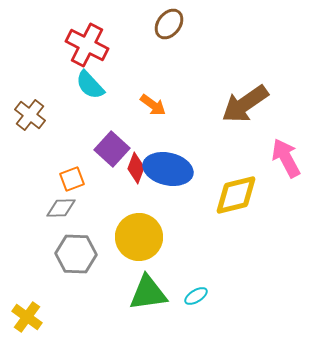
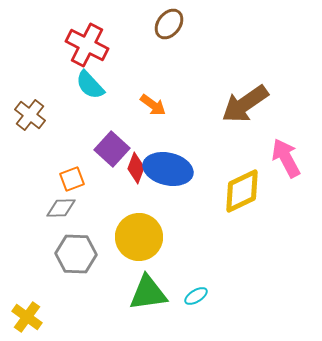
yellow diamond: moved 6 px right, 4 px up; rotated 12 degrees counterclockwise
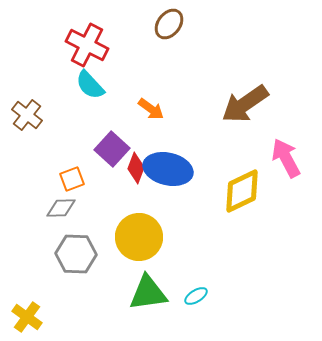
orange arrow: moved 2 px left, 4 px down
brown cross: moved 3 px left
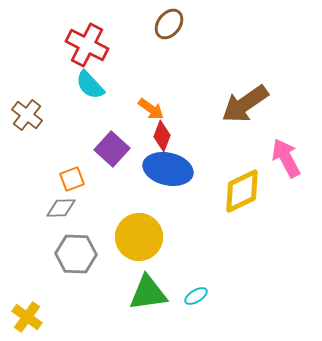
red diamond: moved 26 px right, 32 px up
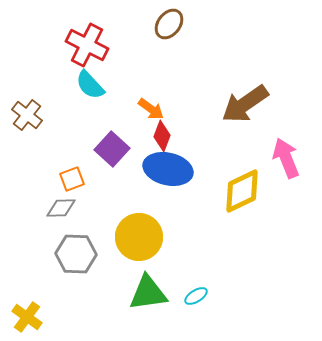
pink arrow: rotated 6 degrees clockwise
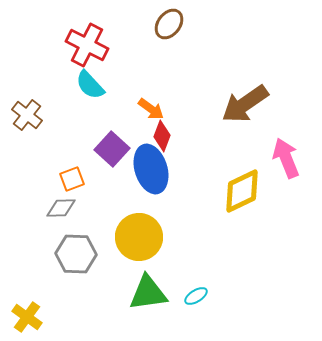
blue ellipse: moved 17 px left; rotated 60 degrees clockwise
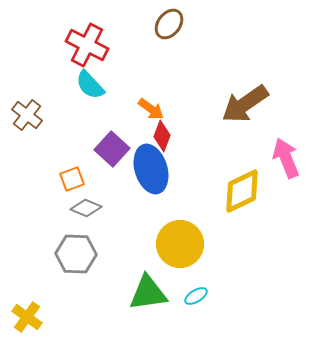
gray diamond: moved 25 px right; rotated 24 degrees clockwise
yellow circle: moved 41 px right, 7 px down
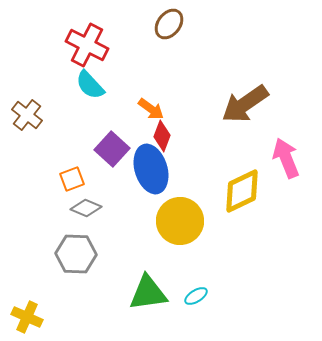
yellow circle: moved 23 px up
yellow cross: rotated 12 degrees counterclockwise
